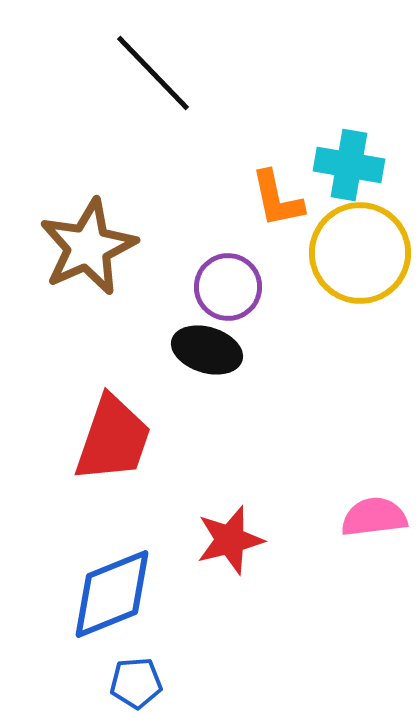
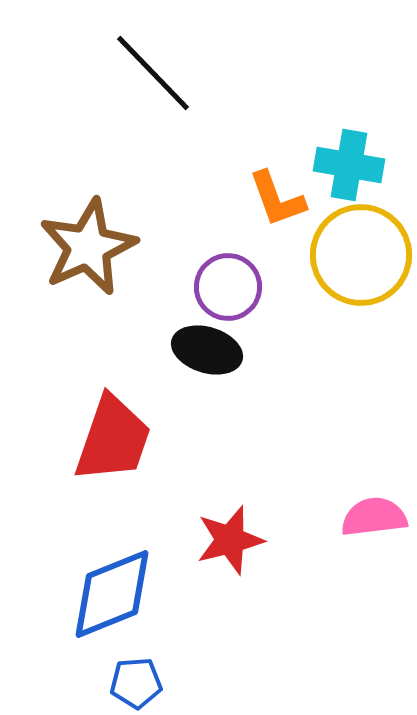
orange L-shape: rotated 8 degrees counterclockwise
yellow circle: moved 1 px right, 2 px down
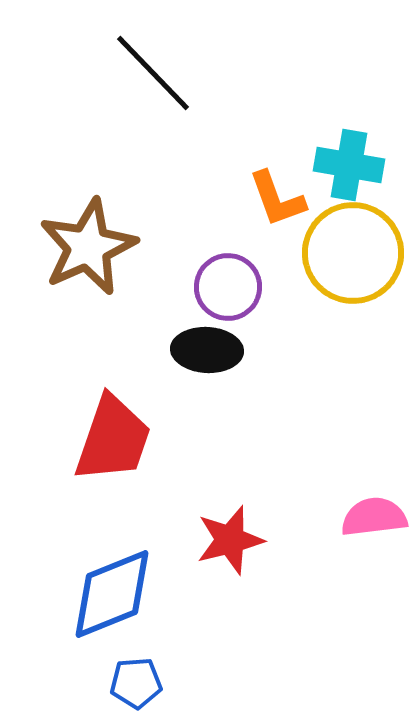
yellow circle: moved 8 px left, 2 px up
black ellipse: rotated 14 degrees counterclockwise
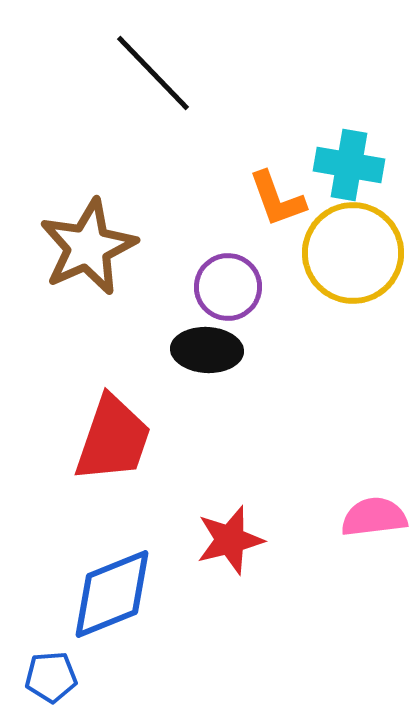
blue pentagon: moved 85 px left, 6 px up
